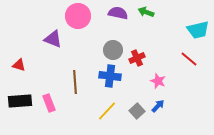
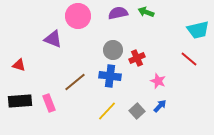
purple semicircle: rotated 24 degrees counterclockwise
brown line: rotated 55 degrees clockwise
blue arrow: moved 2 px right
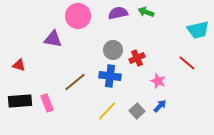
purple triangle: rotated 12 degrees counterclockwise
red line: moved 2 px left, 4 px down
pink rectangle: moved 2 px left
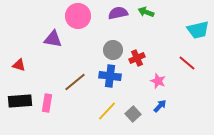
pink rectangle: rotated 30 degrees clockwise
gray square: moved 4 px left, 3 px down
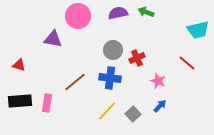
blue cross: moved 2 px down
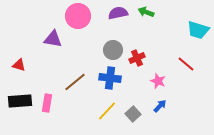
cyan trapezoid: rotated 30 degrees clockwise
red line: moved 1 px left, 1 px down
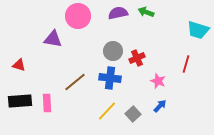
gray circle: moved 1 px down
red line: rotated 66 degrees clockwise
pink rectangle: rotated 12 degrees counterclockwise
